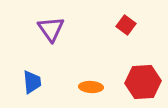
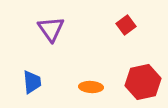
red square: rotated 18 degrees clockwise
red hexagon: rotated 8 degrees counterclockwise
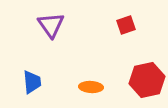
red square: rotated 18 degrees clockwise
purple triangle: moved 4 px up
red hexagon: moved 4 px right, 2 px up
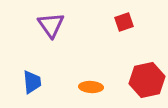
red square: moved 2 px left, 3 px up
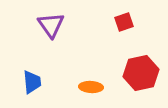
red hexagon: moved 6 px left, 7 px up
